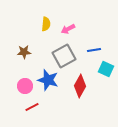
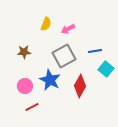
yellow semicircle: rotated 16 degrees clockwise
blue line: moved 1 px right, 1 px down
cyan square: rotated 14 degrees clockwise
blue star: moved 2 px right; rotated 10 degrees clockwise
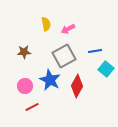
yellow semicircle: rotated 32 degrees counterclockwise
red diamond: moved 3 px left
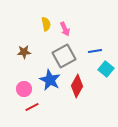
pink arrow: moved 3 px left; rotated 88 degrees counterclockwise
pink circle: moved 1 px left, 3 px down
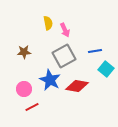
yellow semicircle: moved 2 px right, 1 px up
pink arrow: moved 1 px down
red diamond: rotated 70 degrees clockwise
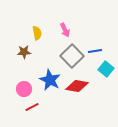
yellow semicircle: moved 11 px left, 10 px down
gray square: moved 8 px right; rotated 15 degrees counterclockwise
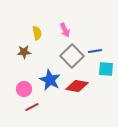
cyan square: rotated 35 degrees counterclockwise
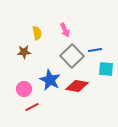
blue line: moved 1 px up
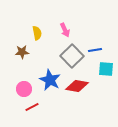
brown star: moved 2 px left
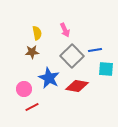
brown star: moved 10 px right
blue star: moved 1 px left, 2 px up
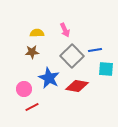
yellow semicircle: rotated 80 degrees counterclockwise
